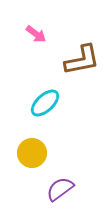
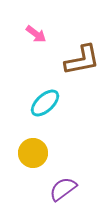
yellow circle: moved 1 px right
purple semicircle: moved 3 px right
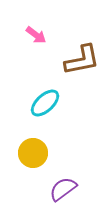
pink arrow: moved 1 px down
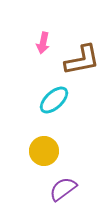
pink arrow: moved 7 px right, 8 px down; rotated 65 degrees clockwise
cyan ellipse: moved 9 px right, 3 px up
yellow circle: moved 11 px right, 2 px up
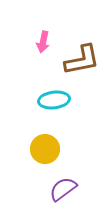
pink arrow: moved 1 px up
cyan ellipse: rotated 36 degrees clockwise
yellow circle: moved 1 px right, 2 px up
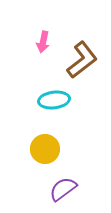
brown L-shape: rotated 27 degrees counterclockwise
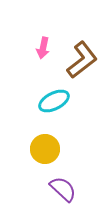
pink arrow: moved 6 px down
cyan ellipse: moved 1 px down; rotated 20 degrees counterclockwise
purple semicircle: rotated 80 degrees clockwise
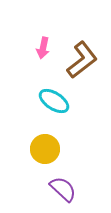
cyan ellipse: rotated 60 degrees clockwise
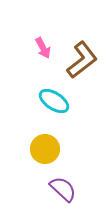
pink arrow: rotated 40 degrees counterclockwise
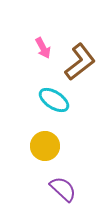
brown L-shape: moved 2 px left, 2 px down
cyan ellipse: moved 1 px up
yellow circle: moved 3 px up
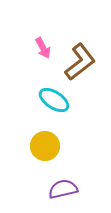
purple semicircle: rotated 56 degrees counterclockwise
